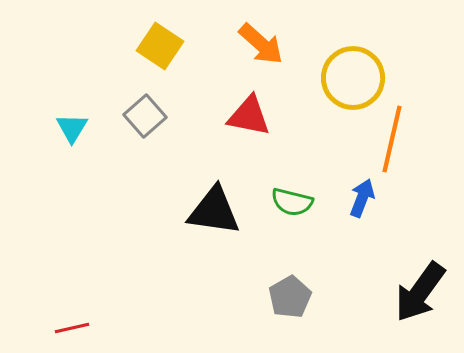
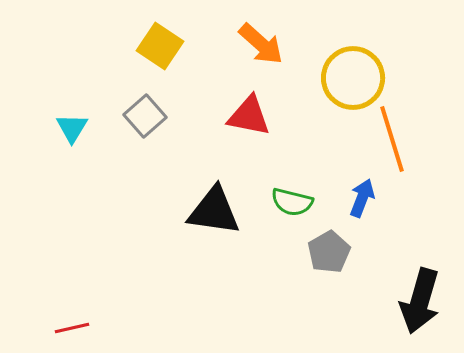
orange line: rotated 30 degrees counterclockwise
black arrow: moved 9 px down; rotated 20 degrees counterclockwise
gray pentagon: moved 39 px right, 45 px up
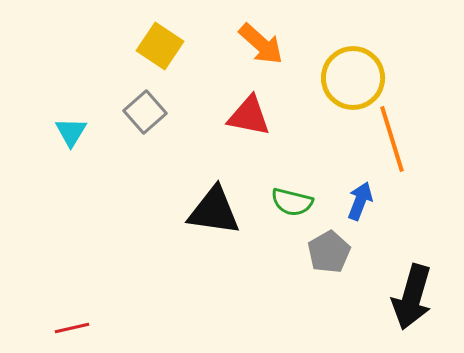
gray square: moved 4 px up
cyan triangle: moved 1 px left, 4 px down
blue arrow: moved 2 px left, 3 px down
black arrow: moved 8 px left, 4 px up
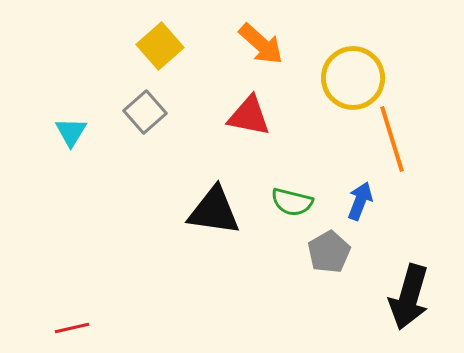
yellow square: rotated 15 degrees clockwise
black arrow: moved 3 px left
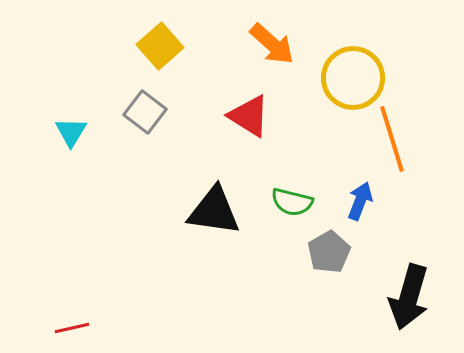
orange arrow: moved 11 px right
gray square: rotated 12 degrees counterclockwise
red triangle: rotated 21 degrees clockwise
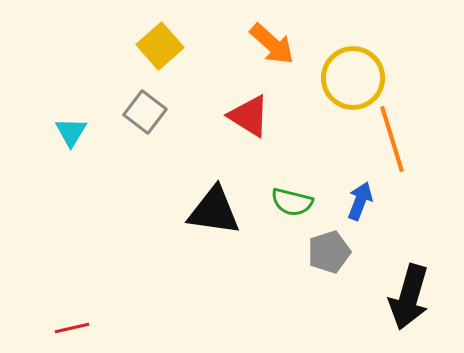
gray pentagon: rotated 12 degrees clockwise
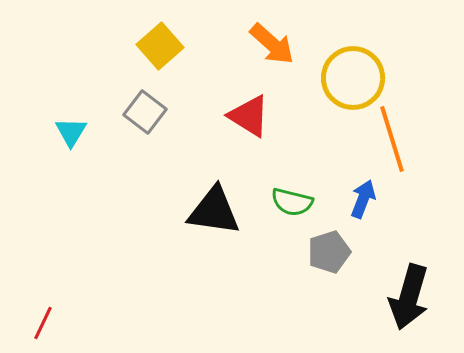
blue arrow: moved 3 px right, 2 px up
red line: moved 29 px left, 5 px up; rotated 52 degrees counterclockwise
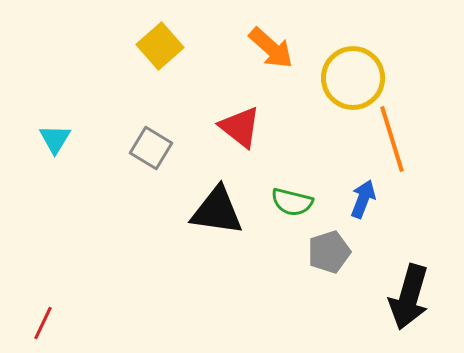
orange arrow: moved 1 px left, 4 px down
gray square: moved 6 px right, 36 px down; rotated 6 degrees counterclockwise
red triangle: moved 9 px left, 11 px down; rotated 6 degrees clockwise
cyan triangle: moved 16 px left, 7 px down
black triangle: moved 3 px right
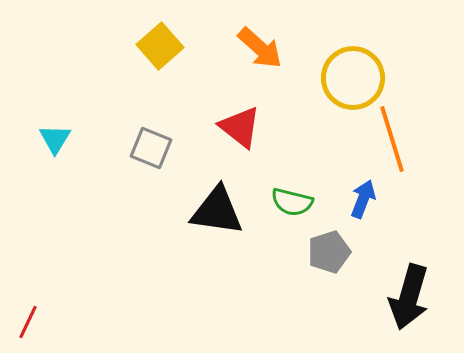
orange arrow: moved 11 px left
gray square: rotated 9 degrees counterclockwise
red line: moved 15 px left, 1 px up
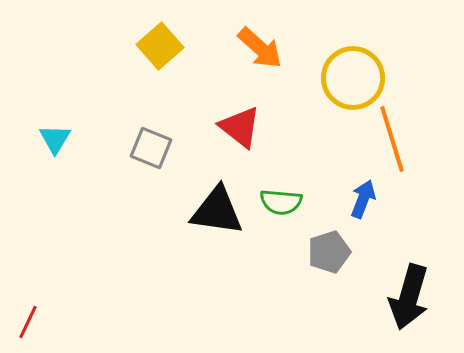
green semicircle: moved 11 px left; rotated 9 degrees counterclockwise
